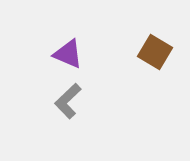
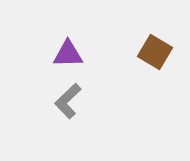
purple triangle: rotated 24 degrees counterclockwise
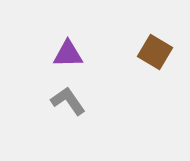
gray L-shape: rotated 99 degrees clockwise
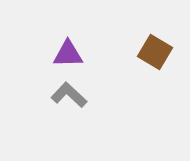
gray L-shape: moved 1 px right, 6 px up; rotated 12 degrees counterclockwise
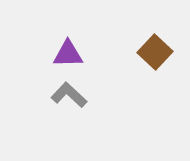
brown square: rotated 12 degrees clockwise
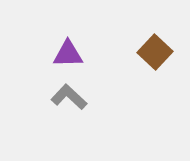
gray L-shape: moved 2 px down
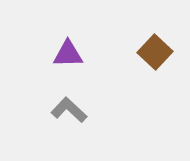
gray L-shape: moved 13 px down
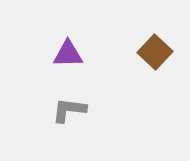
gray L-shape: rotated 36 degrees counterclockwise
